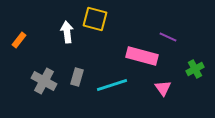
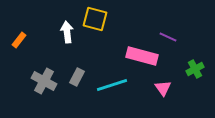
gray rectangle: rotated 12 degrees clockwise
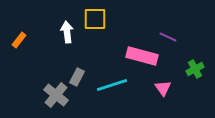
yellow square: rotated 15 degrees counterclockwise
gray cross: moved 12 px right, 14 px down; rotated 10 degrees clockwise
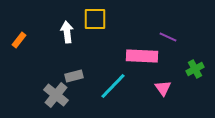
pink rectangle: rotated 12 degrees counterclockwise
gray rectangle: moved 3 px left, 1 px up; rotated 48 degrees clockwise
cyan line: moved 1 px right, 1 px down; rotated 28 degrees counterclockwise
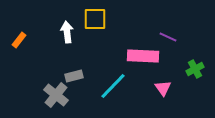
pink rectangle: moved 1 px right
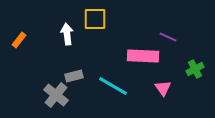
white arrow: moved 2 px down
cyan line: rotated 76 degrees clockwise
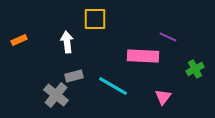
white arrow: moved 8 px down
orange rectangle: rotated 28 degrees clockwise
pink triangle: moved 9 px down; rotated 12 degrees clockwise
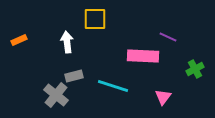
cyan line: rotated 12 degrees counterclockwise
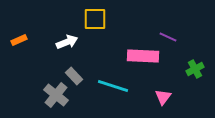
white arrow: rotated 75 degrees clockwise
gray rectangle: rotated 60 degrees clockwise
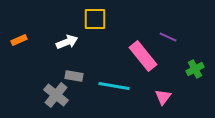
pink rectangle: rotated 48 degrees clockwise
gray rectangle: rotated 36 degrees counterclockwise
cyan line: moved 1 px right; rotated 8 degrees counterclockwise
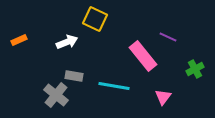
yellow square: rotated 25 degrees clockwise
